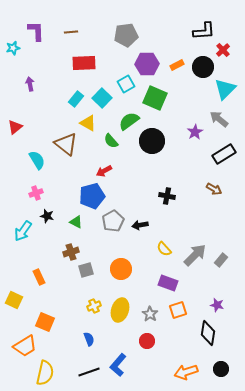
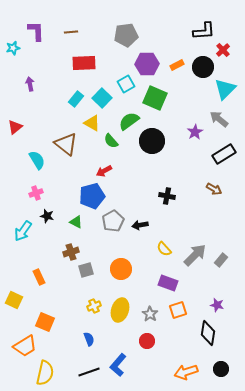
yellow triangle at (88, 123): moved 4 px right
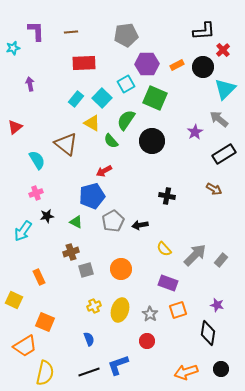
green semicircle at (129, 121): moved 3 px left, 1 px up; rotated 20 degrees counterclockwise
black star at (47, 216): rotated 24 degrees counterclockwise
blue L-shape at (118, 365): rotated 30 degrees clockwise
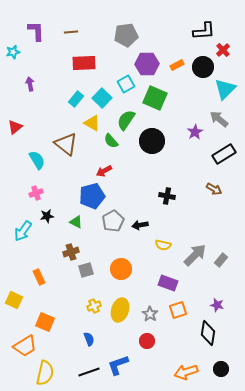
cyan star at (13, 48): moved 4 px down
yellow semicircle at (164, 249): moved 1 px left, 4 px up; rotated 35 degrees counterclockwise
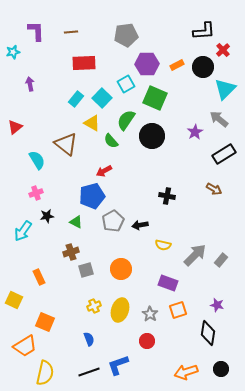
black circle at (152, 141): moved 5 px up
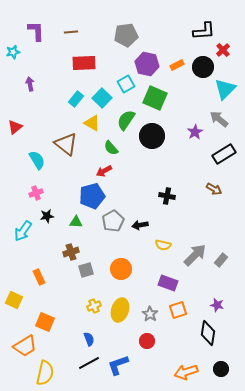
purple hexagon at (147, 64): rotated 15 degrees clockwise
green semicircle at (111, 141): moved 7 px down
green triangle at (76, 222): rotated 24 degrees counterclockwise
black line at (89, 372): moved 9 px up; rotated 10 degrees counterclockwise
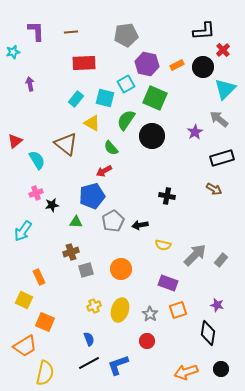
cyan square at (102, 98): moved 3 px right; rotated 30 degrees counterclockwise
red triangle at (15, 127): moved 14 px down
black rectangle at (224, 154): moved 2 px left, 4 px down; rotated 15 degrees clockwise
black star at (47, 216): moved 5 px right, 11 px up
yellow square at (14, 300): moved 10 px right
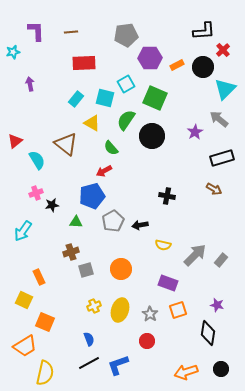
purple hexagon at (147, 64): moved 3 px right, 6 px up; rotated 15 degrees counterclockwise
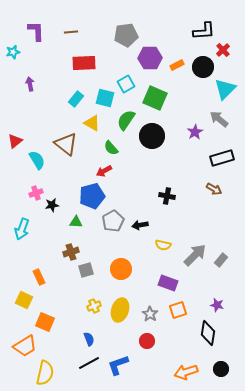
cyan arrow at (23, 231): moved 1 px left, 2 px up; rotated 15 degrees counterclockwise
